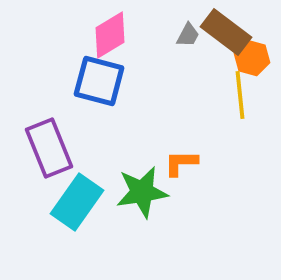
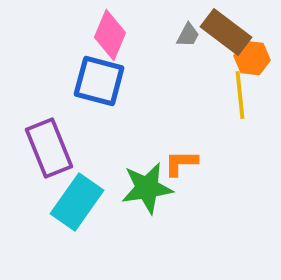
pink diamond: rotated 36 degrees counterclockwise
orange hexagon: rotated 8 degrees counterclockwise
green star: moved 5 px right, 4 px up
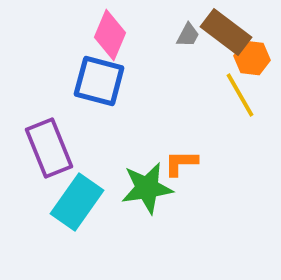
yellow line: rotated 24 degrees counterclockwise
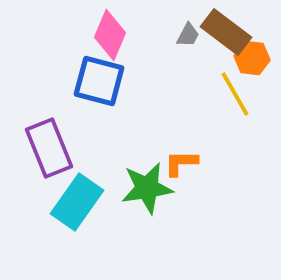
yellow line: moved 5 px left, 1 px up
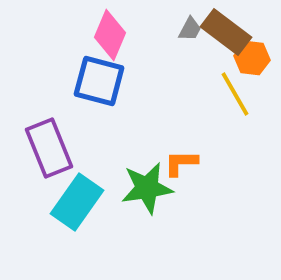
gray trapezoid: moved 2 px right, 6 px up
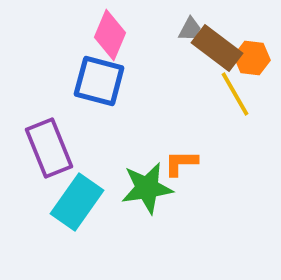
brown rectangle: moved 9 px left, 16 px down
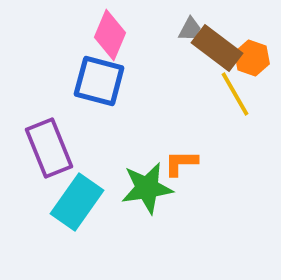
orange hexagon: rotated 12 degrees clockwise
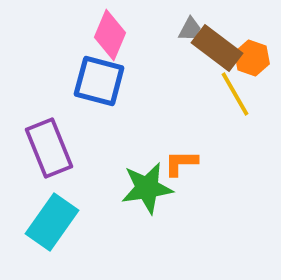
cyan rectangle: moved 25 px left, 20 px down
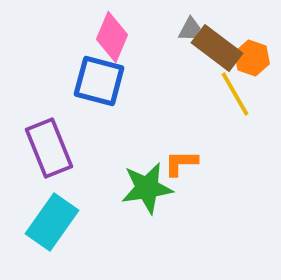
pink diamond: moved 2 px right, 2 px down
